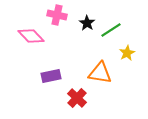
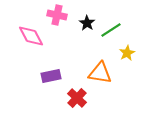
pink diamond: rotated 16 degrees clockwise
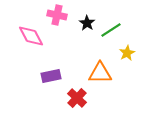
orange triangle: rotated 10 degrees counterclockwise
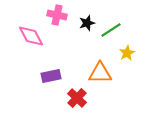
black star: rotated 21 degrees clockwise
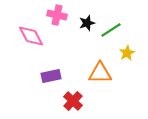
red cross: moved 4 px left, 3 px down
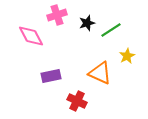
pink cross: rotated 30 degrees counterclockwise
yellow star: moved 3 px down
orange triangle: rotated 25 degrees clockwise
red cross: moved 4 px right; rotated 18 degrees counterclockwise
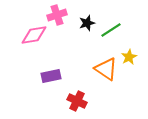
pink diamond: moved 3 px right, 1 px up; rotated 72 degrees counterclockwise
yellow star: moved 2 px right, 1 px down
orange triangle: moved 6 px right, 4 px up; rotated 10 degrees clockwise
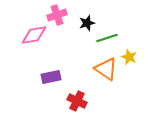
green line: moved 4 px left, 8 px down; rotated 15 degrees clockwise
yellow star: rotated 21 degrees counterclockwise
purple rectangle: moved 1 px down
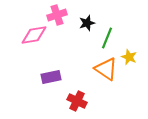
green line: rotated 50 degrees counterclockwise
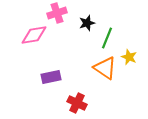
pink cross: moved 2 px up
orange triangle: moved 1 px left, 1 px up
red cross: moved 2 px down
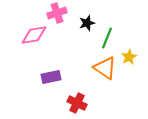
yellow star: rotated 21 degrees clockwise
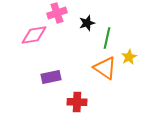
green line: rotated 10 degrees counterclockwise
red cross: moved 1 px up; rotated 24 degrees counterclockwise
